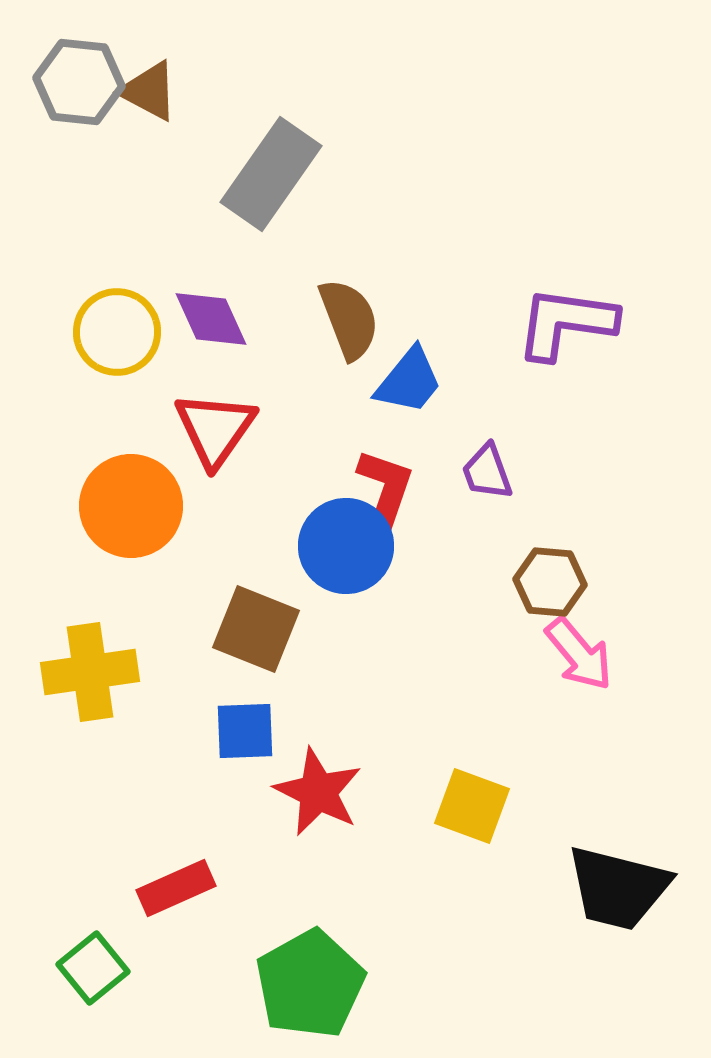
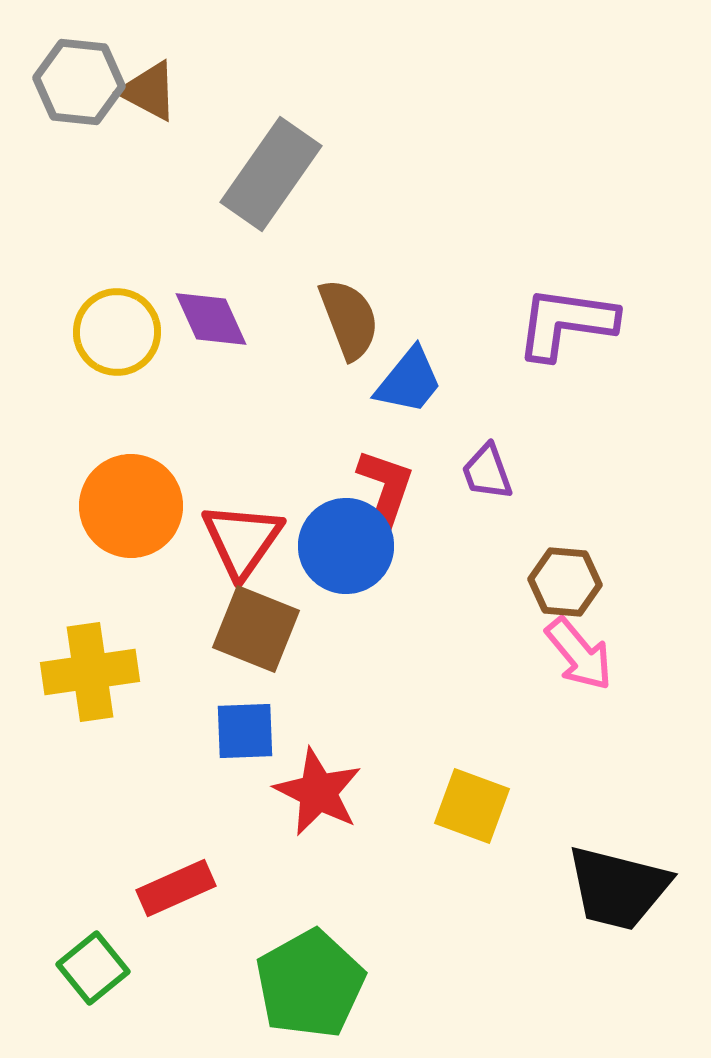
red triangle: moved 27 px right, 111 px down
brown hexagon: moved 15 px right
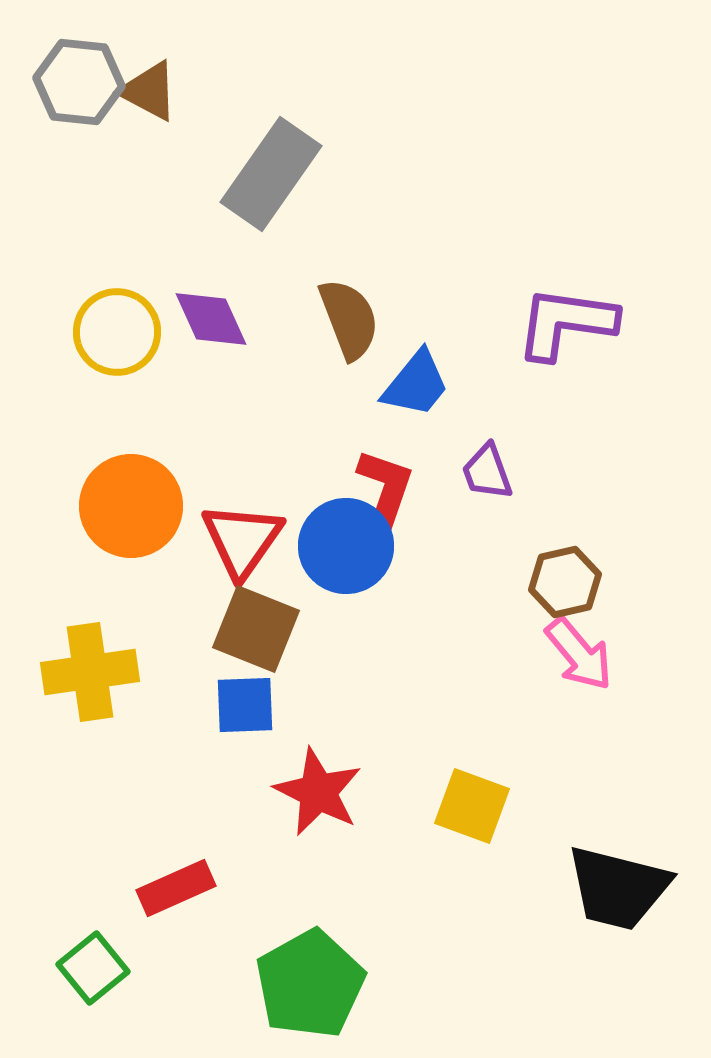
blue trapezoid: moved 7 px right, 3 px down
brown hexagon: rotated 18 degrees counterclockwise
blue square: moved 26 px up
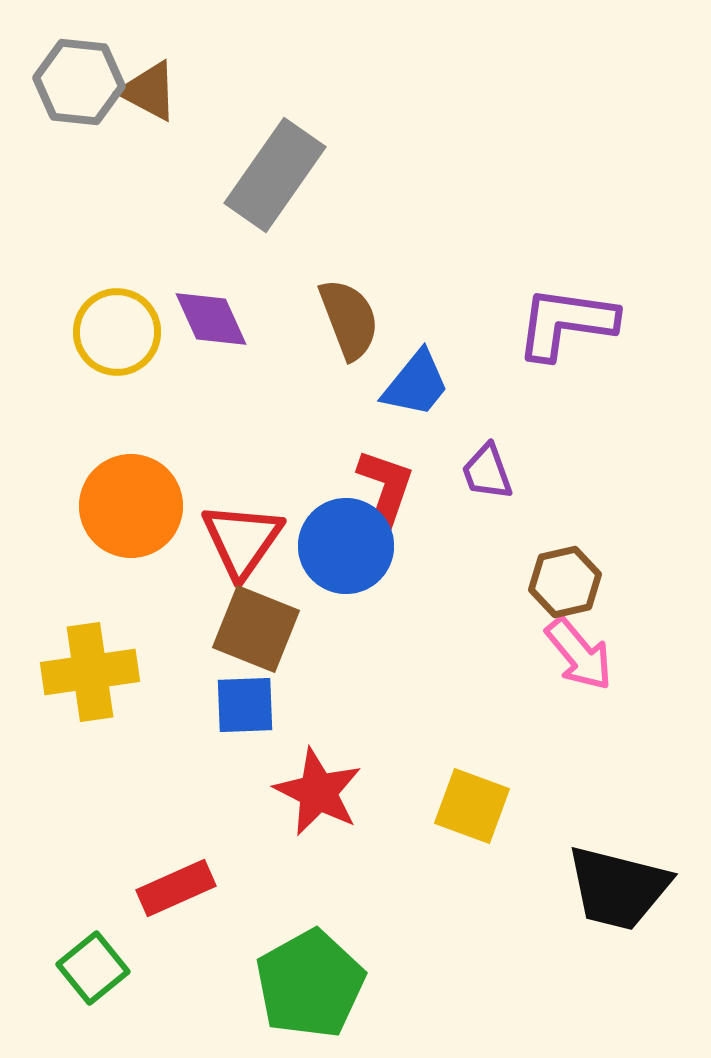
gray rectangle: moved 4 px right, 1 px down
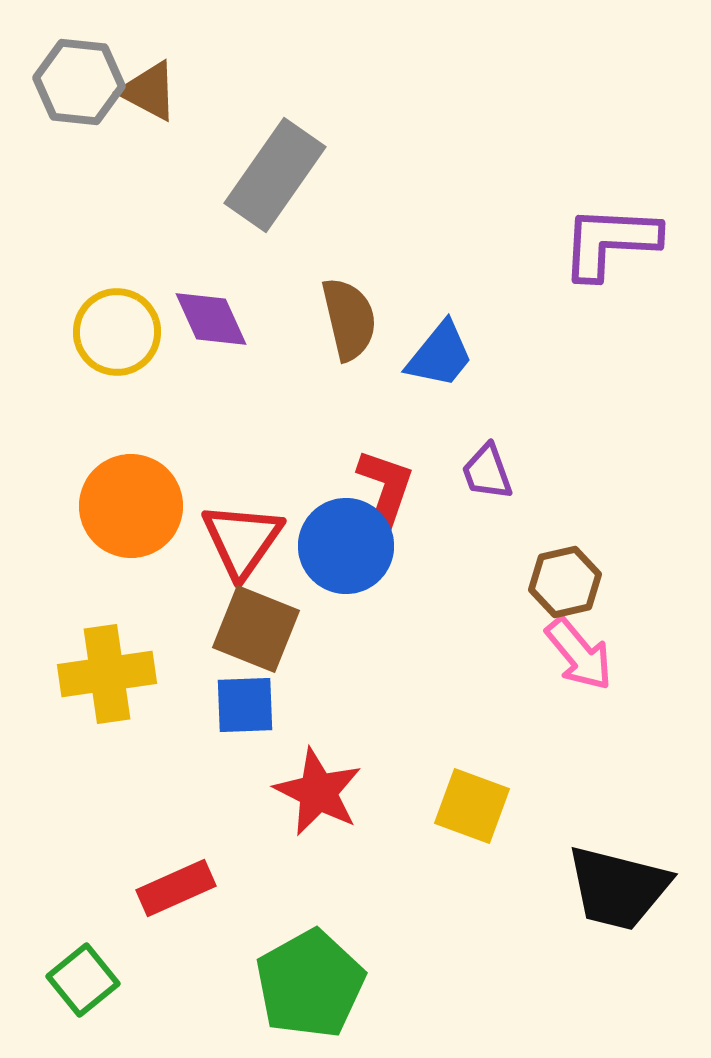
brown semicircle: rotated 8 degrees clockwise
purple L-shape: moved 44 px right, 81 px up; rotated 5 degrees counterclockwise
blue trapezoid: moved 24 px right, 29 px up
yellow cross: moved 17 px right, 2 px down
green square: moved 10 px left, 12 px down
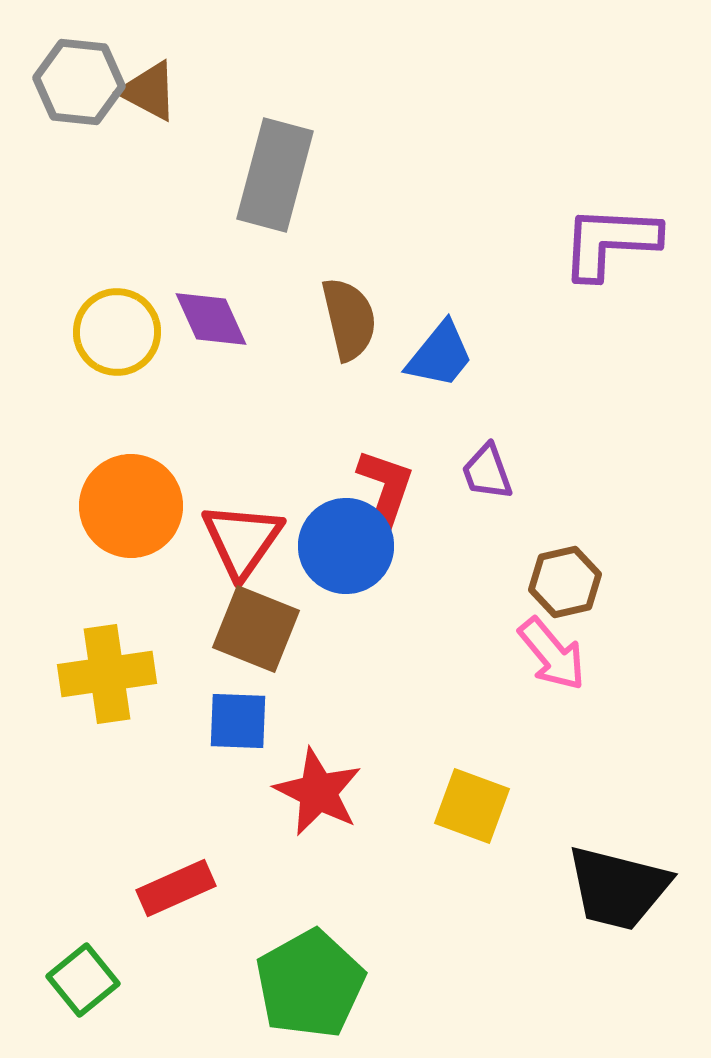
gray rectangle: rotated 20 degrees counterclockwise
pink arrow: moved 27 px left
blue square: moved 7 px left, 16 px down; rotated 4 degrees clockwise
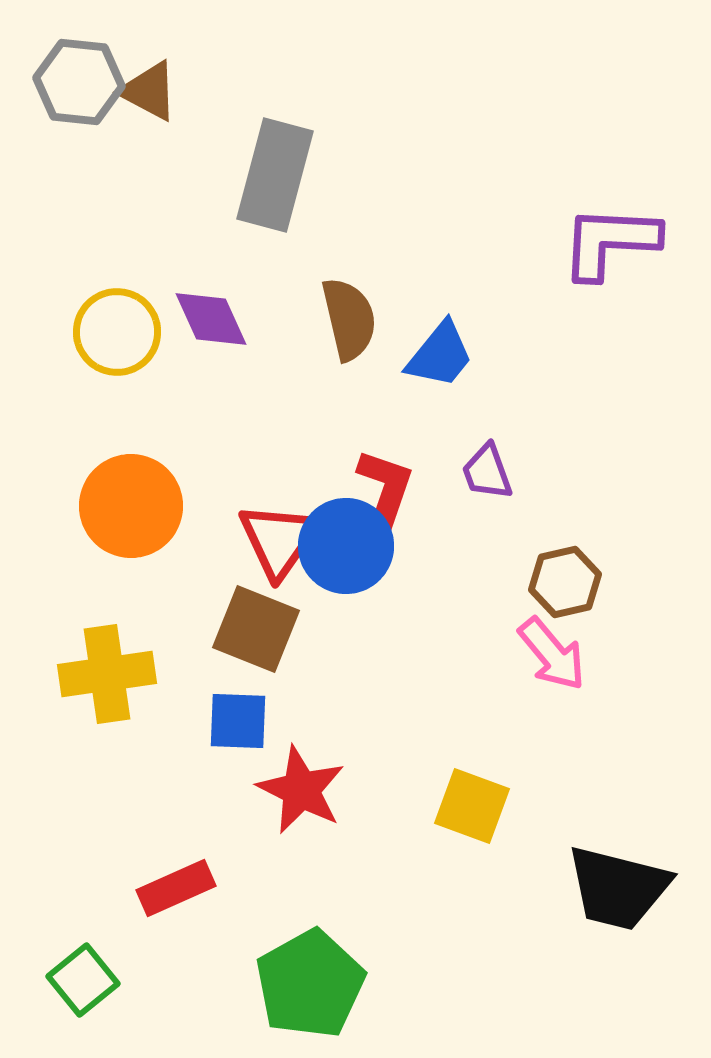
red triangle: moved 37 px right
red star: moved 17 px left, 2 px up
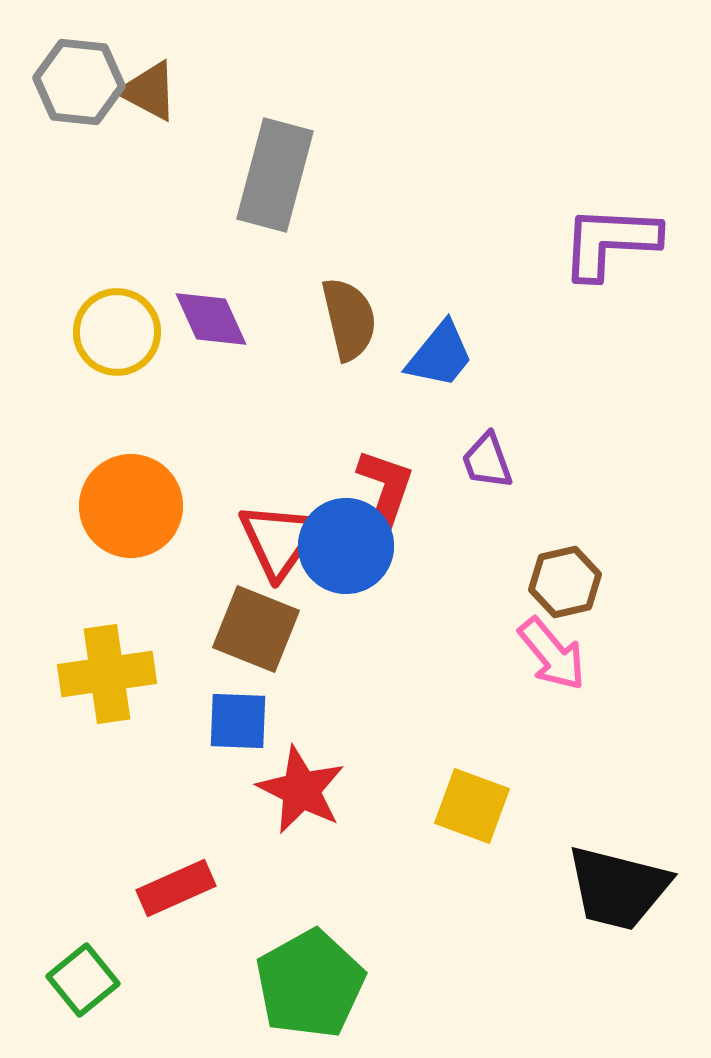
purple trapezoid: moved 11 px up
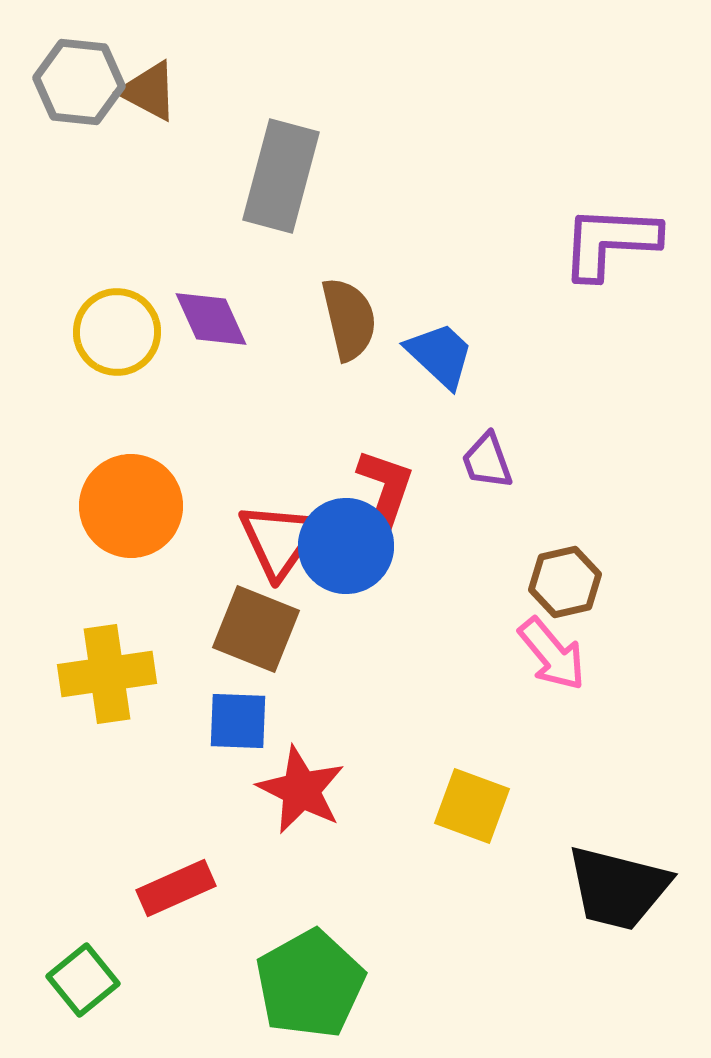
gray rectangle: moved 6 px right, 1 px down
blue trapezoid: rotated 86 degrees counterclockwise
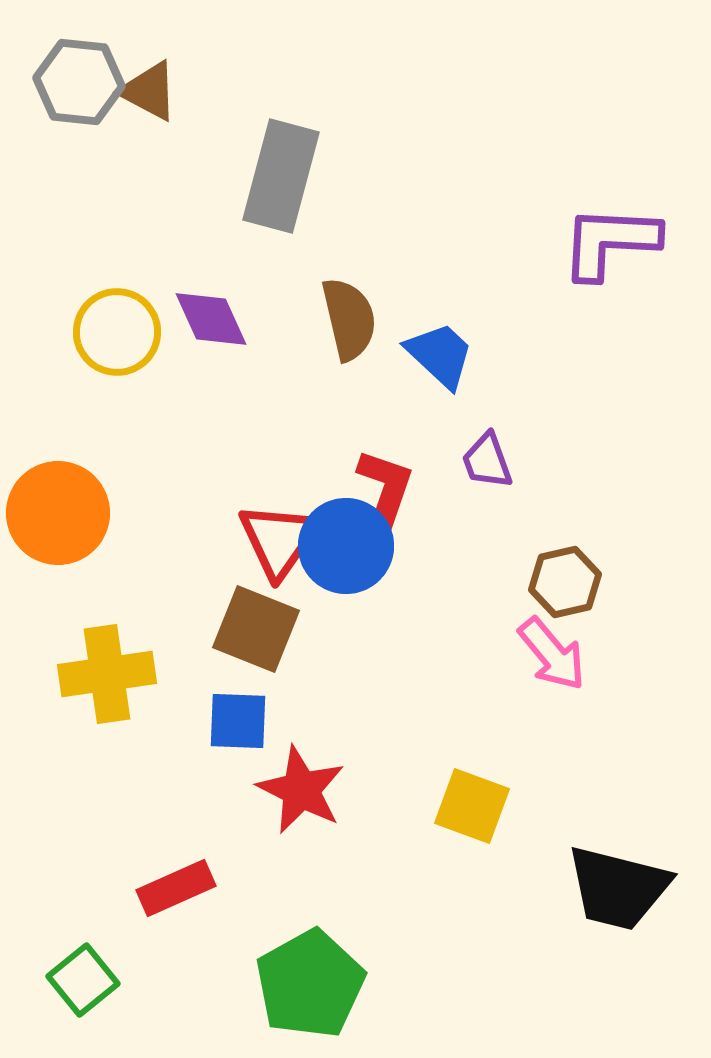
orange circle: moved 73 px left, 7 px down
